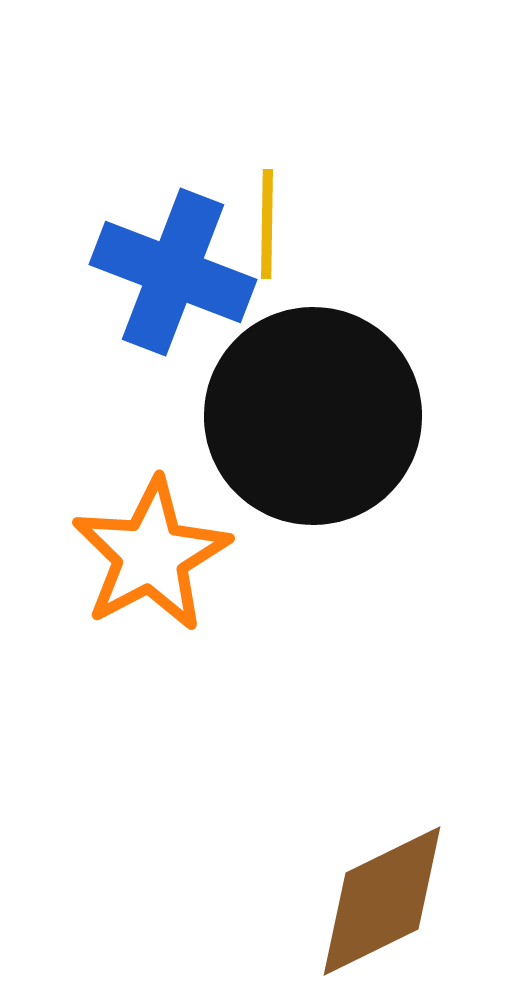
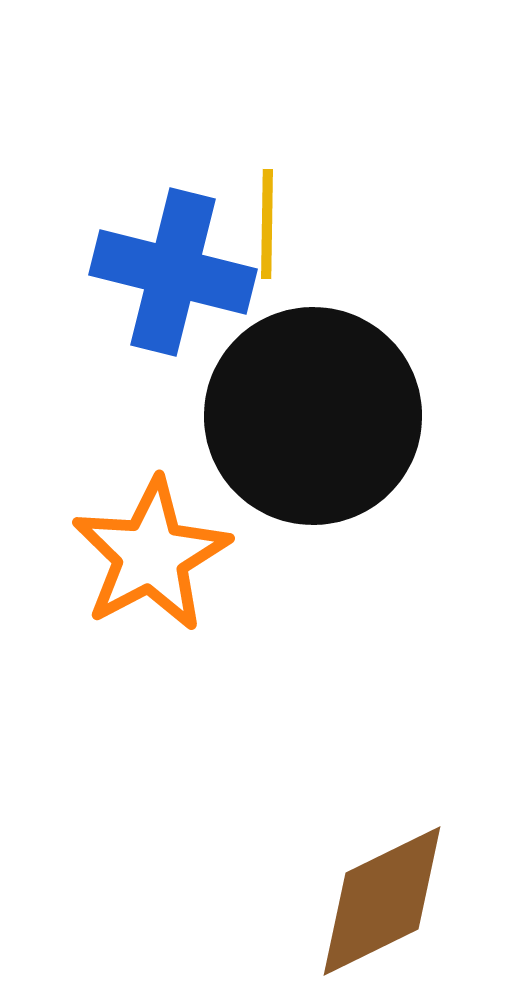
blue cross: rotated 7 degrees counterclockwise
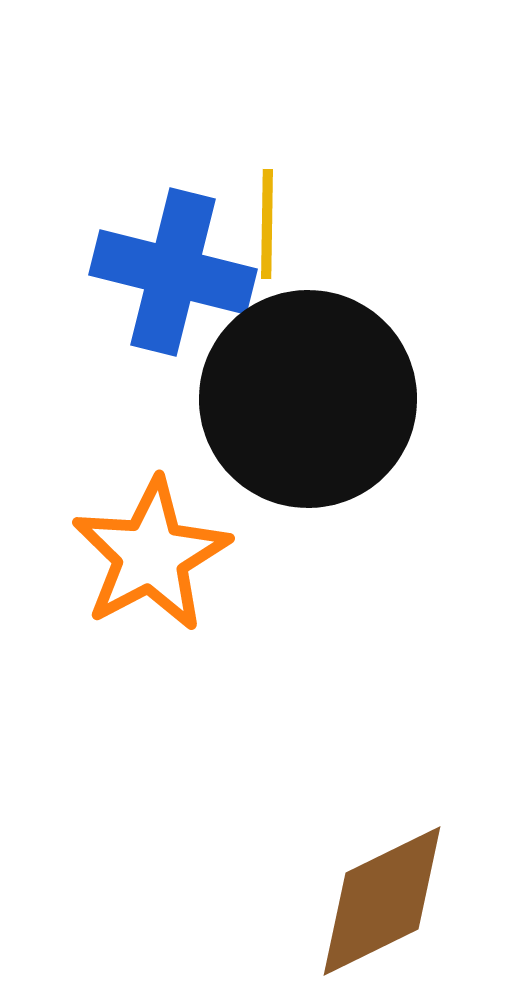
black circle: moved 5 px left, 17 px up
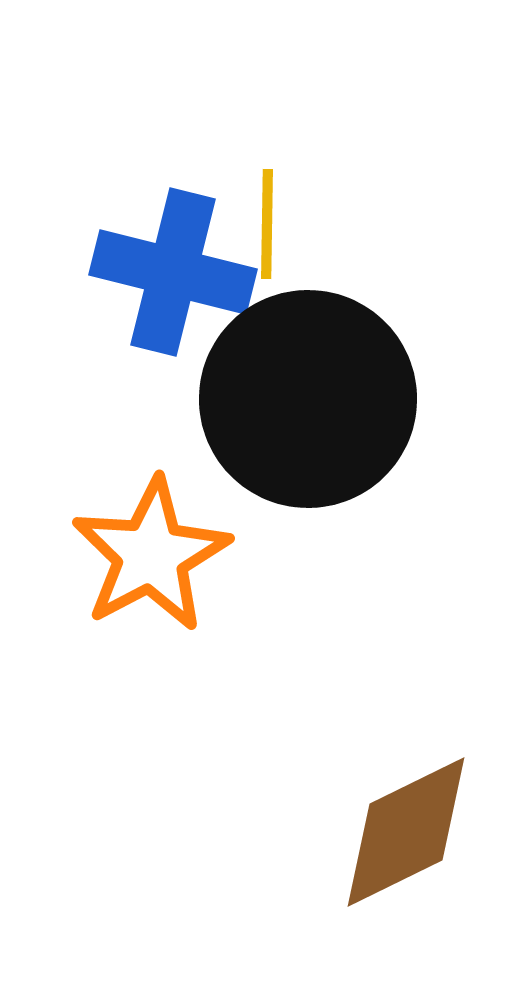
brown diamond: moved 24 px right, 69 px up
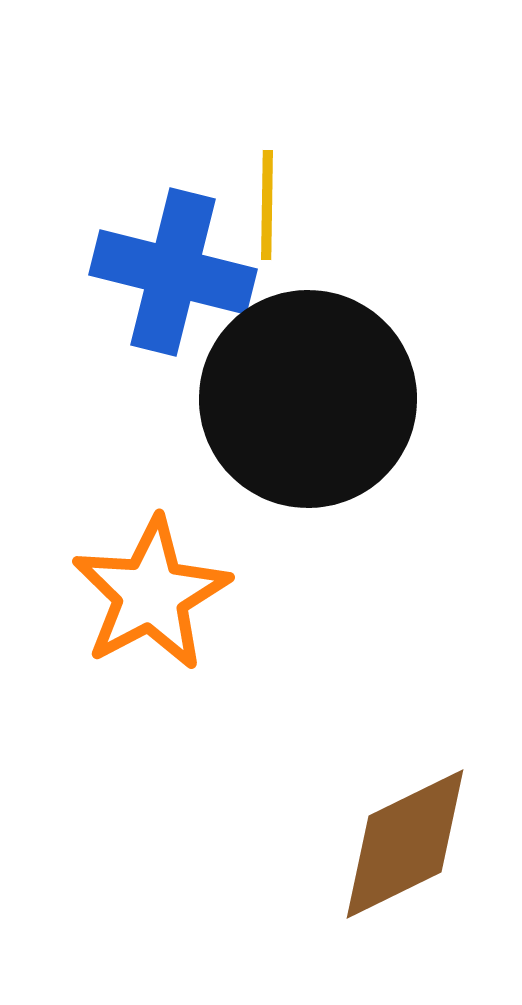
yellow line: moved 19 px up
orange star: moved 39 px down
brown diamond: moved 1 px left, 12 px down
